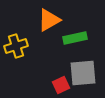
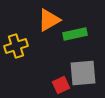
green rectangle: moved 4 px up
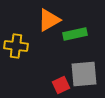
yellow cross: rotated 25 degrees clockwise
gray square: moved 1 px right, 1 px down
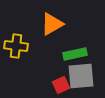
orange triangle: moved 3 px right, 4 px down
green rectangle: moved 20 px down
gray square: moved 3 px left, 2 px down
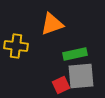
orange triangle: rotated 10 degrees clockwise
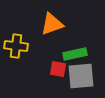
red square: moved 3 px left, 16 px up; rotated 36 degrees clockwise
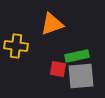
green rectangle: moved 2 px right, 2 px down
